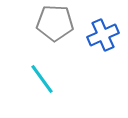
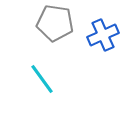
gray pentagon: rotated 6 degrees clockwise
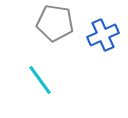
cyan line: moved 2 px left, 1 px down
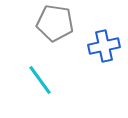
blue cross: moved 1 px right, 11 px down; rotated 12 degrees clockwise
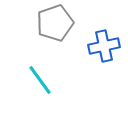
gray pentagon: rotated 27 degrees counterclockwise
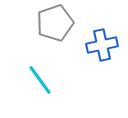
blue cross: moved 2 px left, 1 px up
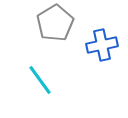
gray pentagon: rotated 12 degrees counterclockwise
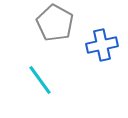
gray pentagon: rotated 12 degrees counterclockwise
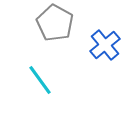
blue cross: moved 3 px right; rotated 28 degrees counterclockwise
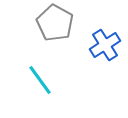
blue cross: rotated 8 degrees clockwise
